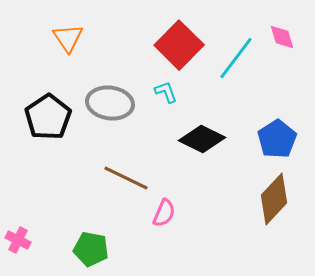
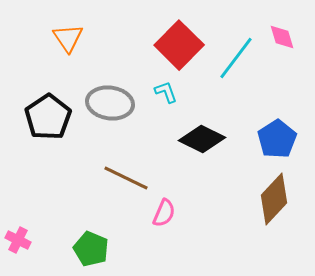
green pentagon: rotated 12 degrees clockwise
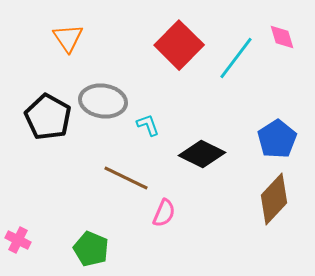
cyan L-shape: moved 18 px left, 33 px down
gray ellipse: moved 7 px left, 2 px up
black pentagon: rotated 9 degrees counterclockwise
black diamond: moved 15 px down
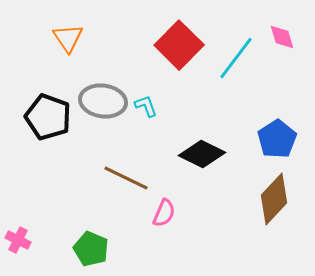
black pentagon: rotated 9 degrees counterclockwise
cyan L-shape: moved 2 px left, 19 px up
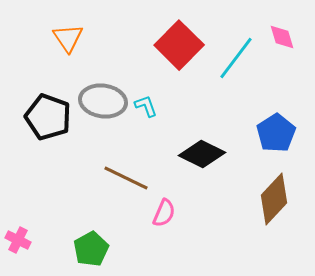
blue pentagon: moved 1 px left, 6 px up
green pentagon: rotated 20 degrees clockwise
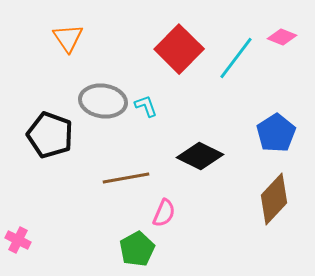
pink diamond: rotated 52 degrees counterclockwise
red square: moved 4 px down
black pentagon: moved 2 px right, 18 px down
black diamond: moved 2 px left, 2 px down
brown line: rotated 36 degrees counterclockwise
green pentagon: moved 46 px right
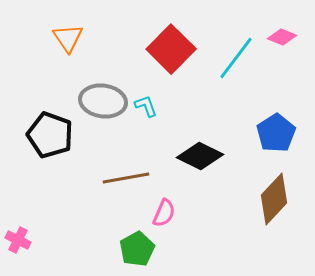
red square: moved 8 px left
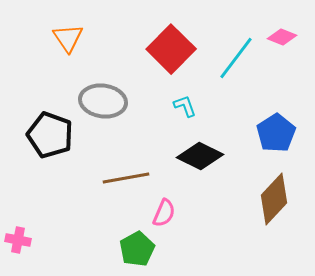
cyan L-shape: moved 39 px right
pink cross: rotated 15 degrees counterclockwise
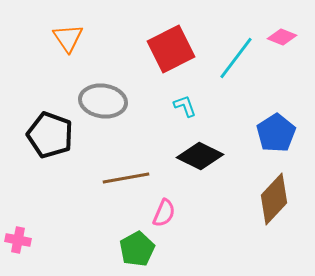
red square: rotated 18 degrees clockwise
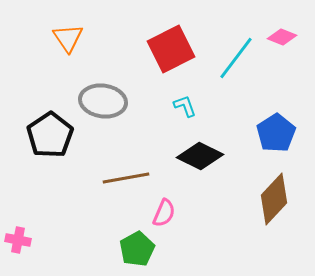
black pentagon: rotated 18 degrees clockwise
